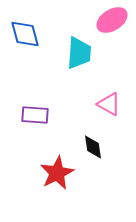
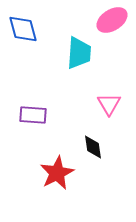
blue diamond: moved 2 px left, 5 px up
pink triangle: rotated 30 degrees clockwise
purple rectangle: moved 2 px left
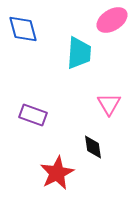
purple rectangle: rotated 16 degrees clockwise
